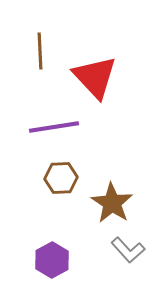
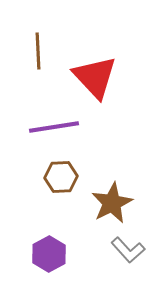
brown line: moved 2 px left
brown hexagon: moved 1 px up
brown star: rotated 12 degrees clockwise
purple hexagon: moved 3 px left, 6 px up
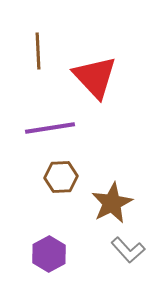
purple line: moved 4 px left, 1 px down
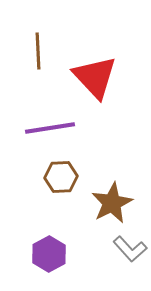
gray L-shape: moved 2 px right, 1 px up
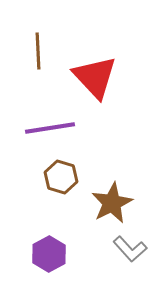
brown hexagon: rotated 20 degrees clockwise
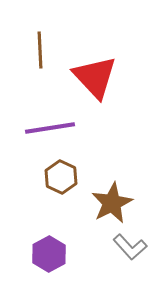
brown line: moved 2 px right, 1 px up
brown hexagon: rotated 8 degrees clockwise
gray L-shape: moved 2 px up
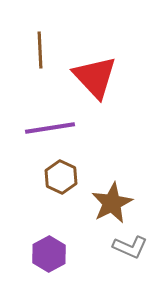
gray L-shape: rotated 24 degrees counterclockwise
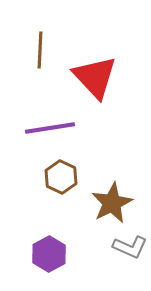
brown line: rotated 6 degrees clockwise
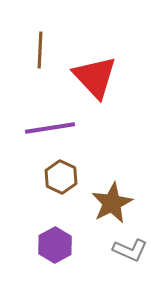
gray L-shape: moved 3 px down
purple hexagon: moved 6 px right, 9 px up
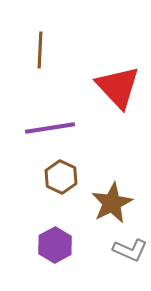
red triangle: moved 23 px right, 10 px down
